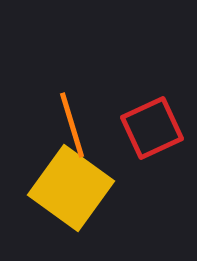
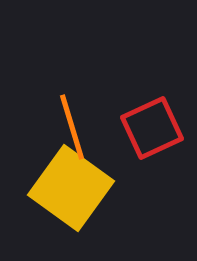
orange line: moved 2 px down
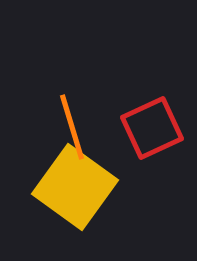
yellow square: moved 4 px right, 1 px up
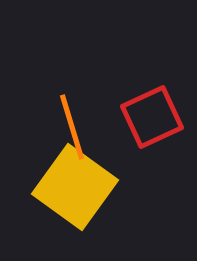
red square: moved 11 px up
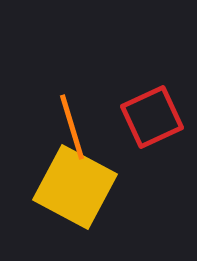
yellow square: rotated 8 degrees counterclockwise
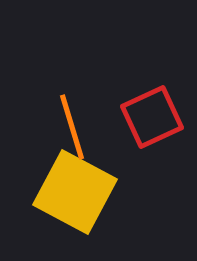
yellow square: moved 5 px down
